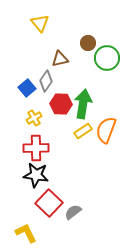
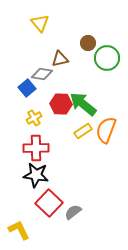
gray diamond: moved 4 px left, 7 px up; rotated 65 degrees clockwise
green arrow: rotated 60 degrees counterclockwise
yellow L-shape: moved 7 px left, 3 px up
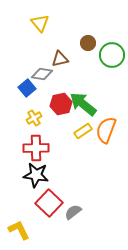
green circle: moved 5 px right, 3 px up
red hexagon: rotated 15 degrees counterclockwise
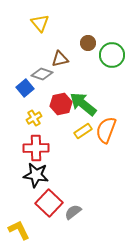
gray diamond: rotated 10 degrees clockwise
blue square: moved 2 px left
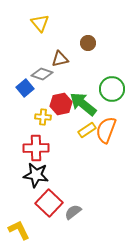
green circle: moved 34 px down
yellow cross: moved 9 px right, 1 px up; rotated 35 degrees clockwise
yellow rectangle: moved 4 px right, 1 px up
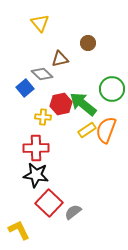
gray diamond: rotated 25 degrees clockwise
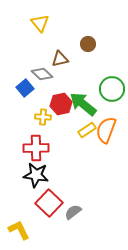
brown circle: moved 1 px down
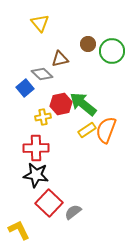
green circle: moved 38 px up
yellow cross: rotated 14 degrees counterclockwise
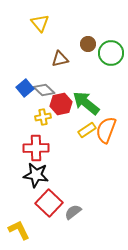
green circle: moved 1 px left, 2 px down
gray diamond: moved 2 px right, 16 px down
green arrow: moved 3 px right, 1 px up
